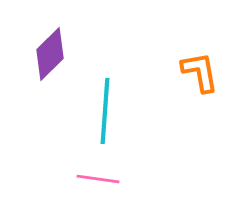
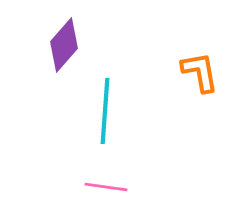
purple diamond: moved 14 px right, 9 px up; rotated 4 degrees counterclockwise
pink line: moved 8 px right, 8 px down
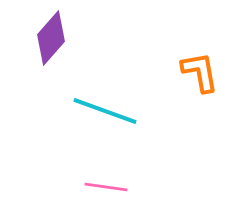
purple diamond: moved 13 px left, 7 px up
cyan line: rotated 74 degrees counterclockwise
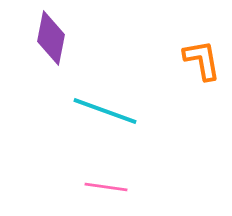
purple diamond: rotated 30 degrees counterclockwise
orange L-shape: moved 2 px right, 12 px up
